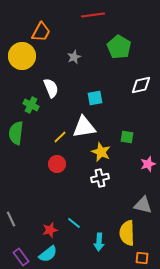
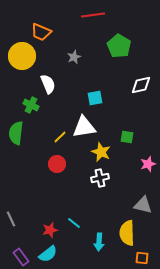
orange trapezoid: rotated 85 degrees clockwise
green pentagon: moved 1 px up
white semicircle: moved 3 px left, 4 px up
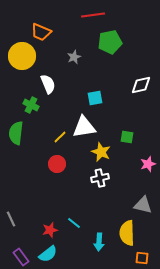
green pentagon: moved 9 px left, 4 px up; rotated 30 degrees clockwise
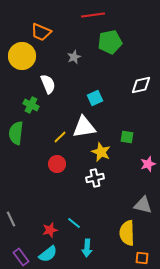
cyan square: rotated 14 degrees counterclockwise
white cross: moved 5 px left
cyan arrow: moved 12 px left, 6 px down
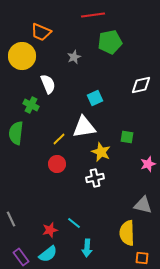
yellow line: moved 1 px left, 2 px down
